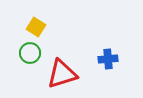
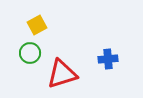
yellow square: moved 1 px right, 2 px up; rotated 30 degrees clockwise
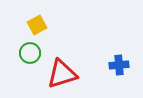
blue cross: moved 11 px right, 6 px down
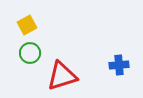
yellow square: moved 10 px left
red triangle: moved 2 px down
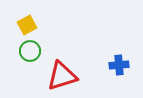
green circle: moved 2 px up
